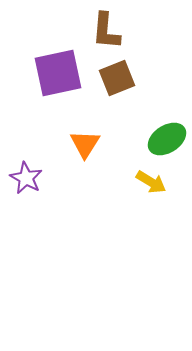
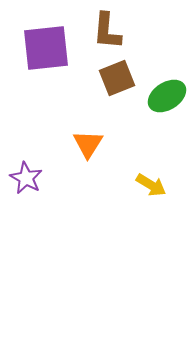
brown L-shape: moved 1 px right
purple square: moved 12 px left, 25 px up; rotated 6 degrees clockwise
green ellipse: moved 43 px up
orange triangle: moved 3 px right
yellow arrow: moved 3 px down
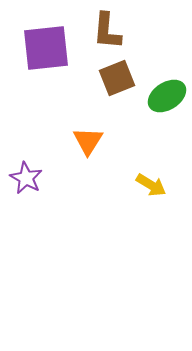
orange triangle: moved 3 px up
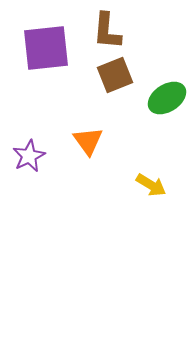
brown square: moved 2 px left, 3 px up
green ellipse: moved 2 px down
orange triangle: rotated 8 degrees counterclockwise
purple star: moved 3 px right, 22 px up; rotated 16 degrees clockwise
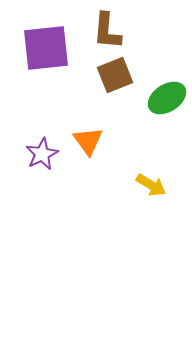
purple star: moved 13 px right, 2 px up
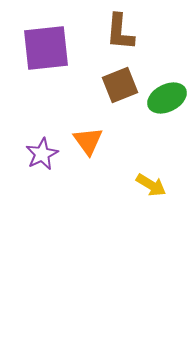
brown L-shape: moved 13 px right, 1 px down
brown square: moved 5 px right, 10 px down
green ellipse: rotated 6 degrees clockwise
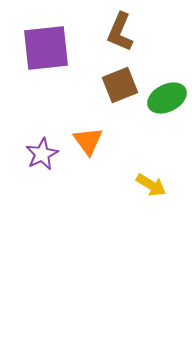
brown L-shape: rotated 18 degrees clockwise
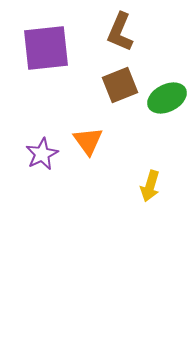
yellow arrow: moved 1 px left, 1 px down; rotated 76 degrees clockwise
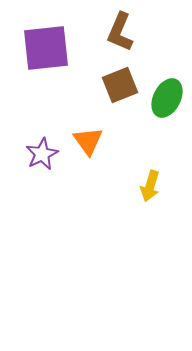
green ellipse: rotated 36 degrees counterclockwise
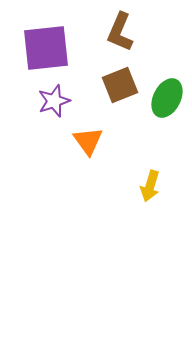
purple star: moved 12 px right, 53 px up; rotated 8 degrees clockwise
